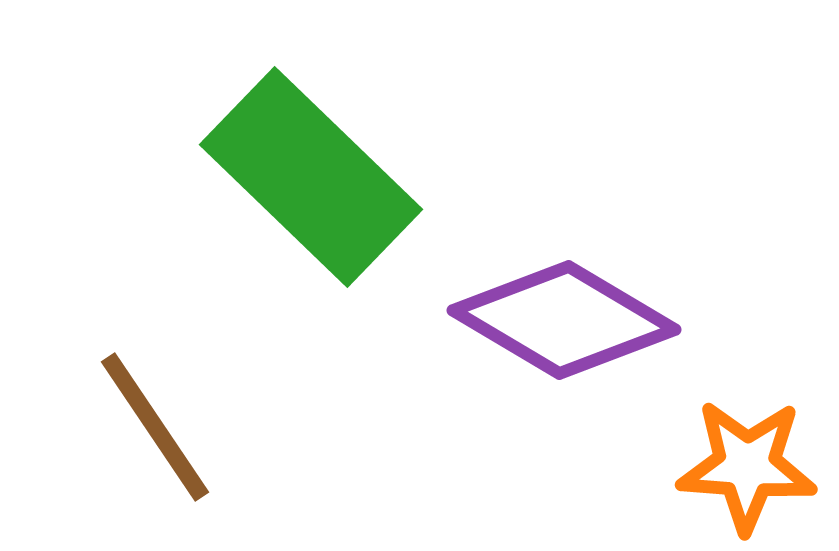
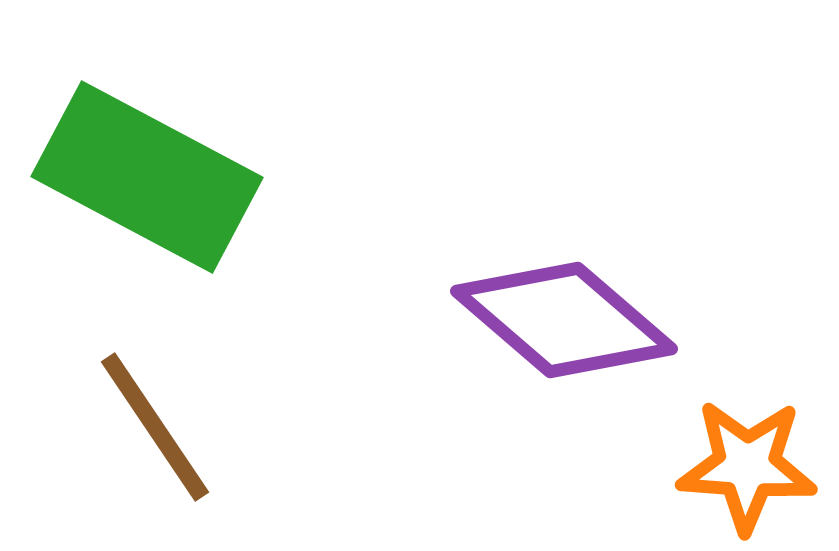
green rectangle: moved 164 px left; rotated 16 degrees counterclockwise
purple diamond: rotated 10 degrees clockwise
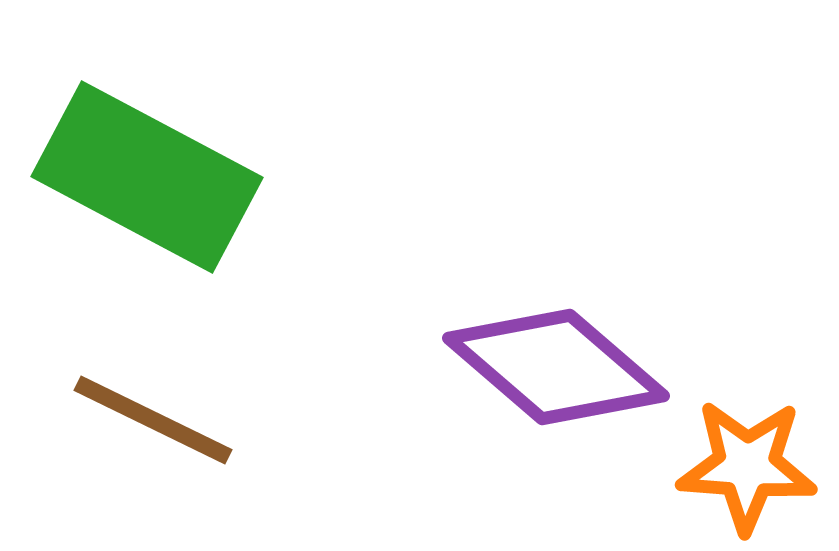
purple diamond: moved 8 px left, 47 px down
brown line: moved 2 px left, 7 px up; rotated 30 degrees counterclockwise
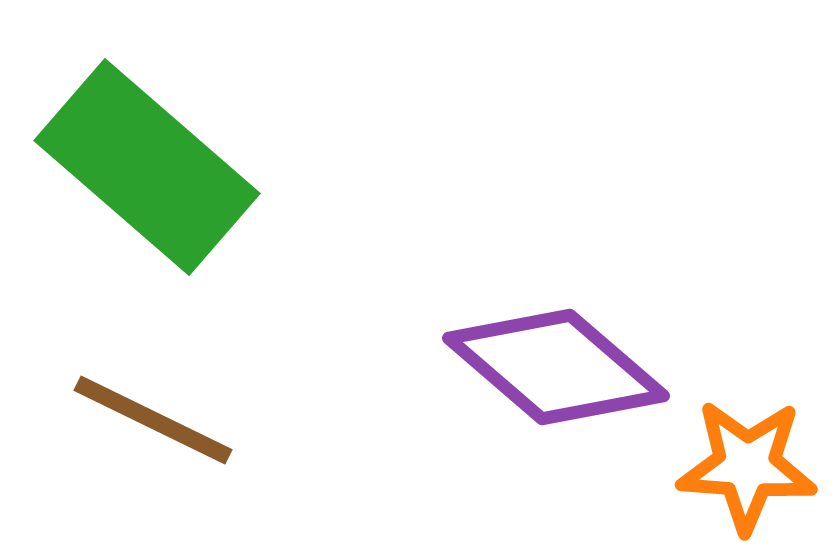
green rectangle: moved 10 px up; rotated 13 degrees clockwise
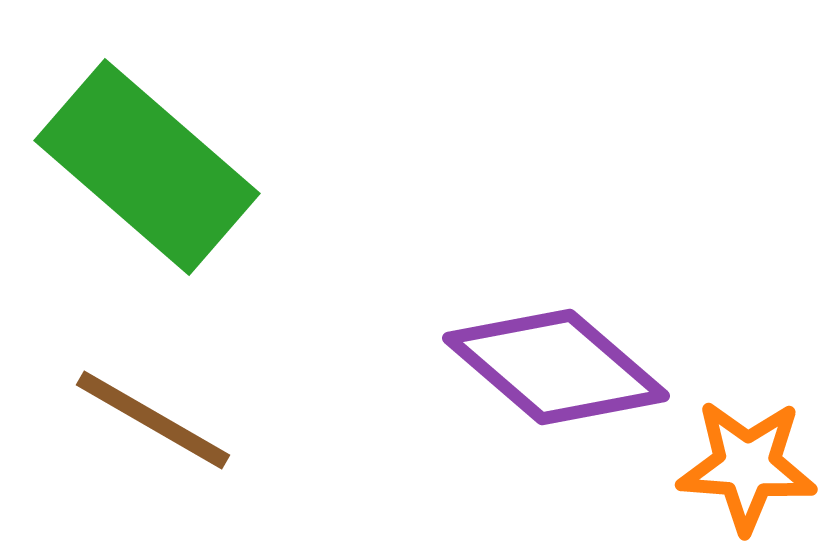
brown line: rotated 4 degrees clockwise
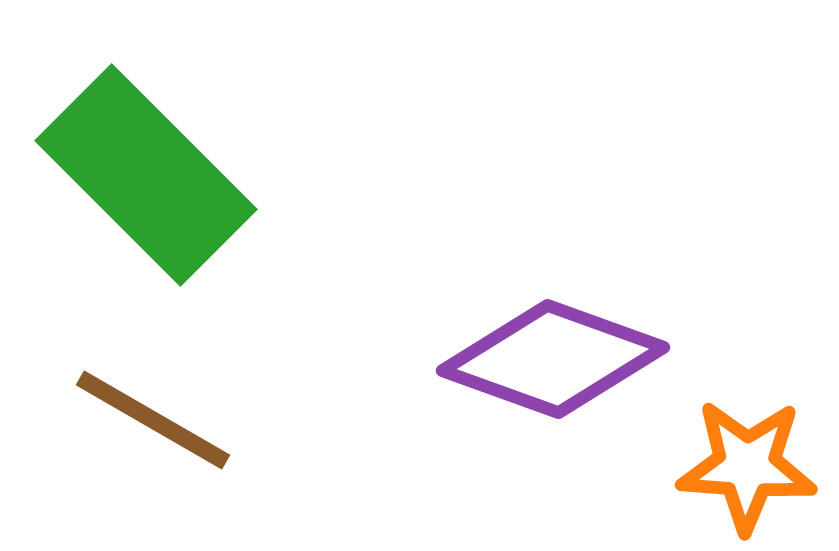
green rectangle: moved 1 px left, 8 px down; rotated 4 degrees clockwise
purple diamond: moved 3 px left, 8 px up; rotated 21 degrees counterclockwise
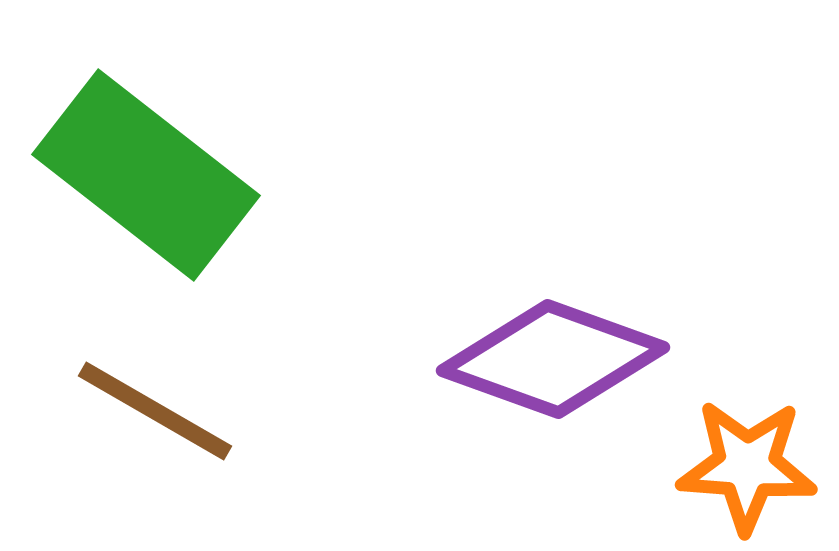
green rectangle: rotated 7 degrees counterclockwise
brown line: moved 2 px right, 9 px up
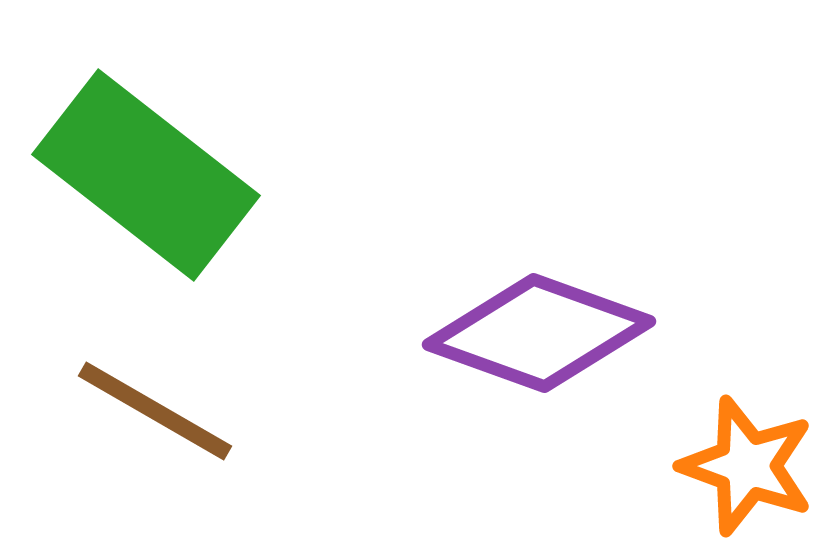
purple diamond: moved 14 px left, 26 px up
orange star: rotated 16 degrees clockwise
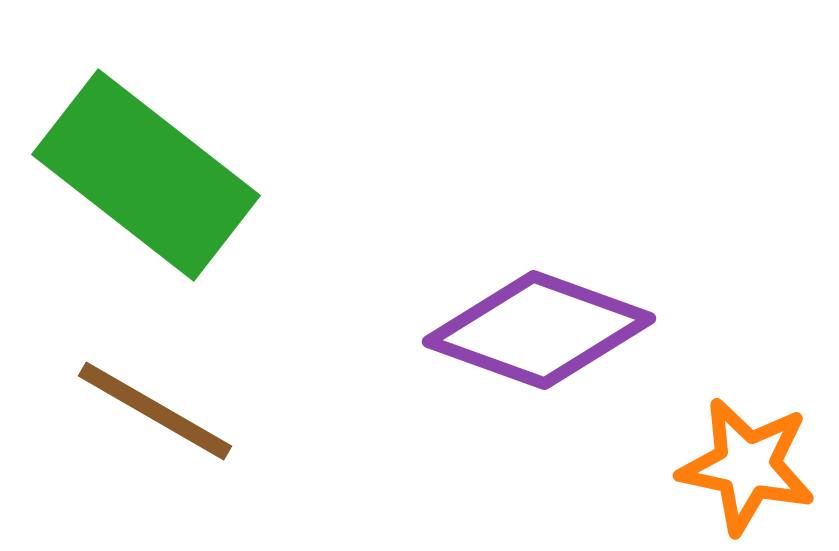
purple diamond: moved 3 px up
orange star: rotated 8 degrees counterclockwise
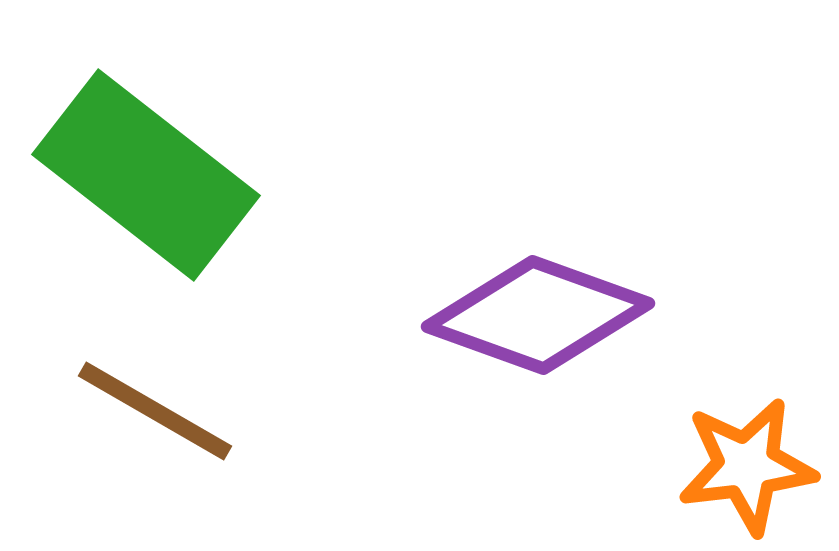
purple diamond: moved 1 px left, 15 px up
orange star: rotated 19 degrees counterclockwise
